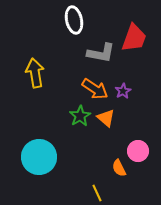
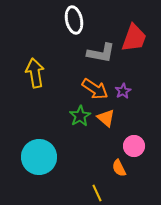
pink circle: moved 4 px left, 5 px up
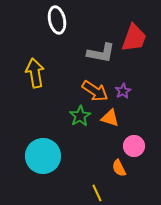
white ellipse: moved 17 px left
orange arrow: moved 2 px down
orange triangle: moved 4 px right; rotated 24 degrees counterclockwise
cyan circle: moved 4 px right, 1 px up
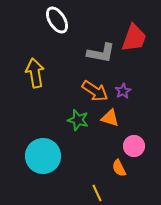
white ellipse: rotated 20 degrees counterclockwise
green star: moved 2 px left, 4 px down; rotated 25 degrees counterclockwise
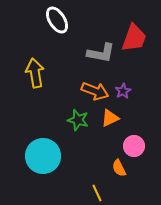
orange arrow: rotated 12 degrees counterclockwise
orange triangle: rotated 42 degrees counterclockwise
